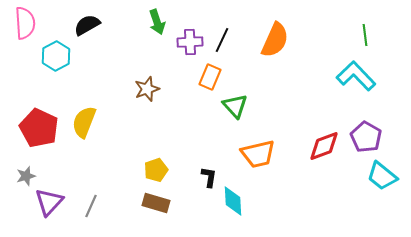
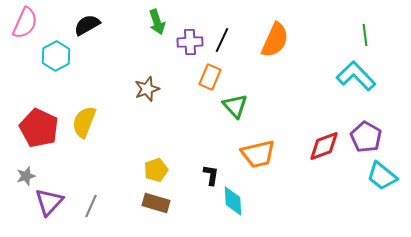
pink semicircle: rotated 28 degrees clockwise
black L-shape: moved 2 px right, 2 px up
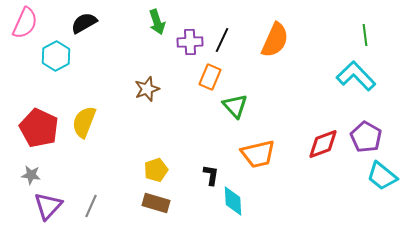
black semicircle: moved 3 px left, 2 px up
red diamond: moved 1 px left, 2 px up
gray star: moved 5 px right, 1 px up; rotated 24 degrees clockwise
purple triangle: moved 1 px left, 4 px down
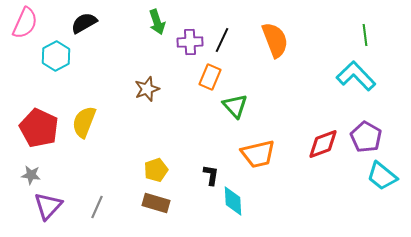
orange semicircle: rotated 45 degrees counterclockwise
gray line: moved 6 px right, 1 px down
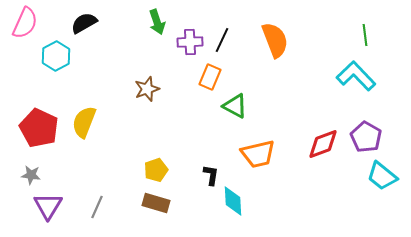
green triangle: rotated 20 degrees counterclockwise
purple triangle: rotated 12 degrees counterclockwise
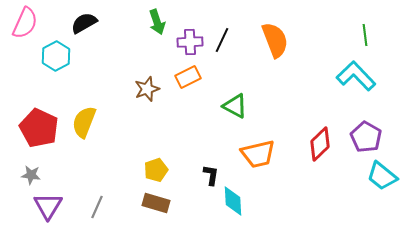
orange rectangle: moved 22 px left; rotated 40 degrees clockwise
red diamond: moved 3 px left; rotated 24 degrees counterclockwise
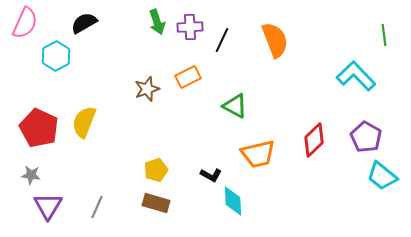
green line: moved 19 px right
purple cross: moved 15 px up
red diamond: moved 6 px left, 4 px up
black L-shape: rotated 110 degrees clockwise
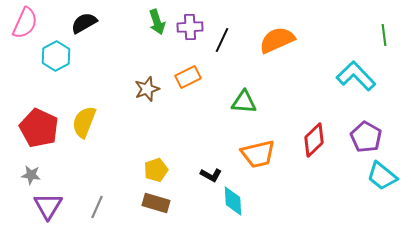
orange semicircle: moved 2 px right; rotated 93 degrees counterclockwise
green triangle: moved 9 px right, 4 px up; rotated 24 degrees counterclockwise
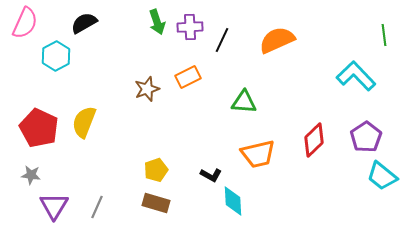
purple pentagon: rotated 8 degrees clockwise
purple triangle: moved 6 px right
